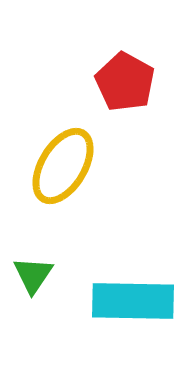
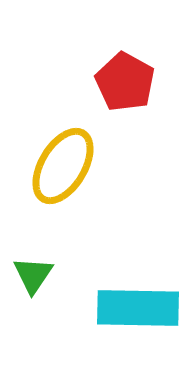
cyan rectangle: moved 5 px right, 7 px down
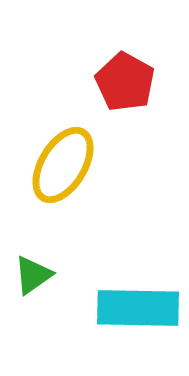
yellow ellipse: moved 1 px up
green triangle: rotated 21 degrees clockwise
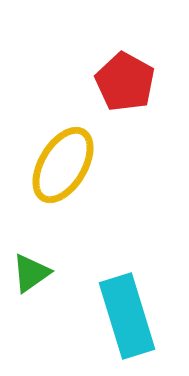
green triangle: moved 2 px left, 2 px up
cyan rectangle: moved 11 px left, 8 px down; rotated 72 degrees clockwise
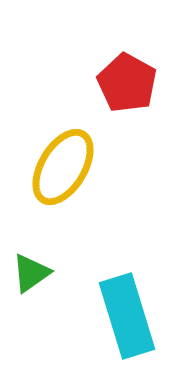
red pentagon: moved 2 px right, 1 px down
yellow ellipse: moved 2 px down
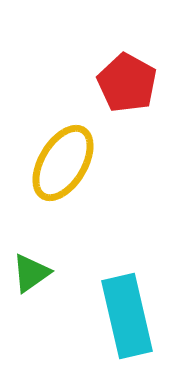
yellow ellipse: moved 4 px up
cyan rectangle: rotated 4 degrees clockwise
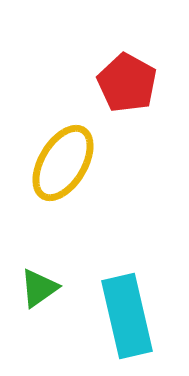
green triangle: moved 8 px right, 15 px down
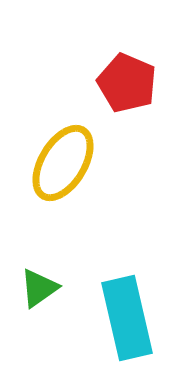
red pentagon: rotated 6 degrees counterclockwise
cyan rectangle: moved 2 px down
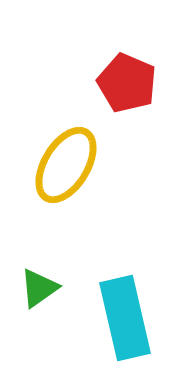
yellow ellipse: moved 3 px right, 2 px down
cyan rectangle: moved 2 px left
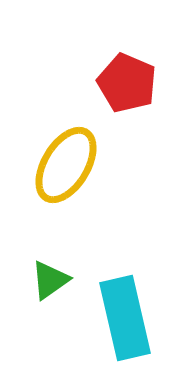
green triangle: moved 11 px right, 8 px up
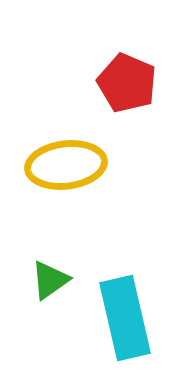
yellow ellipse: rotated 52 degrees clockwise
